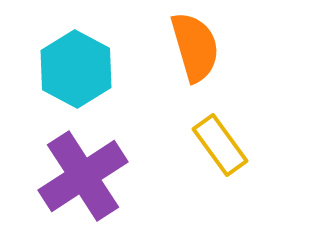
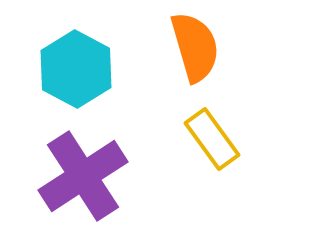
yellow rectangle: moved 8 px left, 6 px up
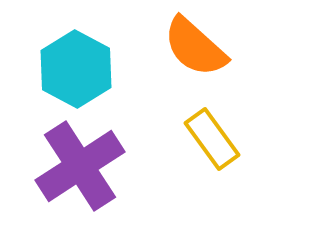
orange semicircle: rotated 148 degrees clockwise
purple cross: moved 3 px left, 10 px up
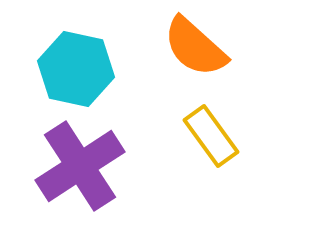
cyan hexagon: rotated 16 degrees counterclockwise
yellow rectangle: moved 1 px left, 3 px up
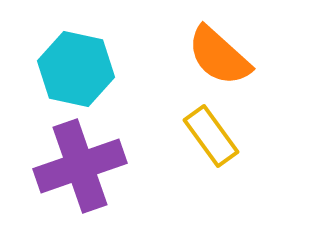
orange semicircle: moved 24 px right, 9 px down
purple cross: rotated 14 degrees clockwise
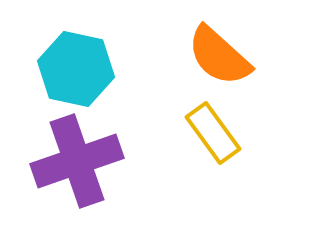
yellow rectangle: moved 2 px right, 3 px up
purple cross: moved 3 px left, 5 px up
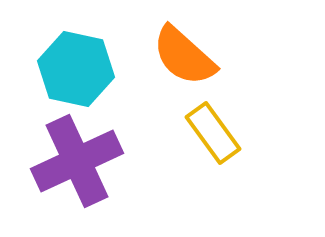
orange semicircle: moved 35 px left
purple cross: rotated 6 degrees counterclockwise
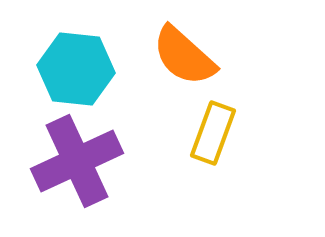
cyan hexagon: rotated 6 degrees counterclockwise
yellow rectangle: rotated 56 degrees clockwise
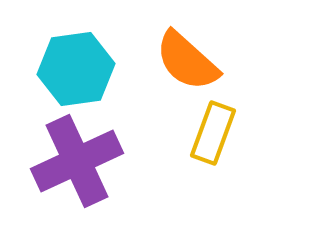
orange semicircle: moved 3 px right, 5 px down
cyan hexagon: rotated 14 degrees counterclockwise
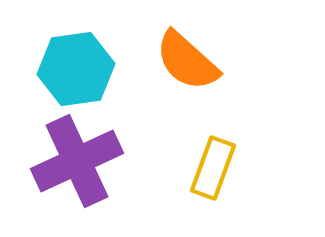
yellow rectangle: moved 35 px down
